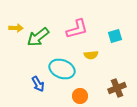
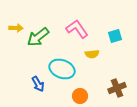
pink L-shape: rotated 110 degrees counterclockwise
yellow semicircle: moved 1 px right, 1 px up
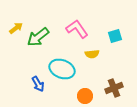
yellow arrow: rotated 40 degrees counterclockwise
brown cross: moved 3 px left
orange circle: moved 5 px right
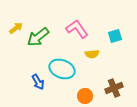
blue arrow: moved 2 px up
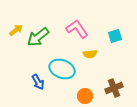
yellow arrow: moved 2 px down
yellow semicircle: moved 2 px left
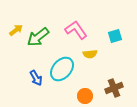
pink L-shape: moved 1 px left, 1 px down
cyan ellipse: rotated 70 degrees counterclockwise
blue arrow: moved 2 px left, 4 px up
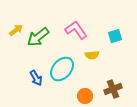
yellow semicircle: moved 2 px right, 1 px down
brown cross: moved 1 px left, 1 px down
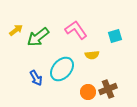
brown cross: moved 5 px left
orange circle: moved 3 px right, 4 px up
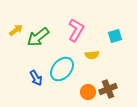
pink L-shape: rotated 65 degrees clockwise
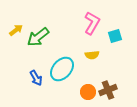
pink L-shape: moved 16 px right, 7 px up
brown cross: moved 1 px down
